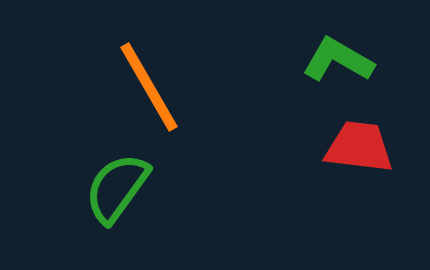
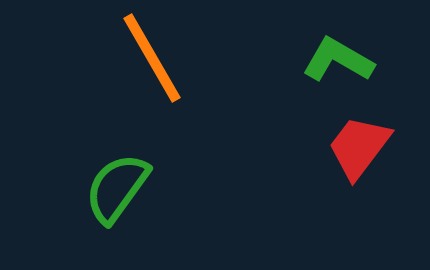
orange line: moved 3 px right, 29 px up
red trapezoid: rotated 60 degrees counterclockwise
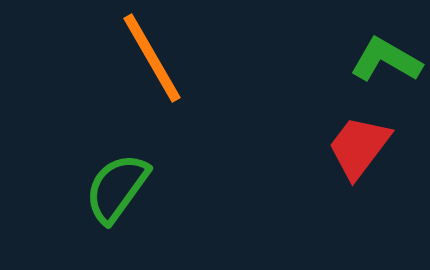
green L-shape: moved 48 px right
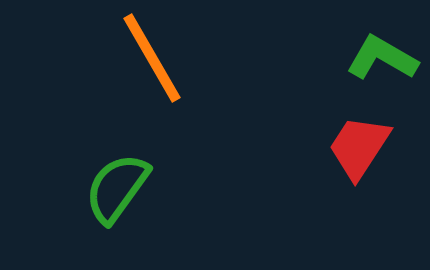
green L-shape: moved 4 px left, 2 px up
red trapezoid: rotated 4 degrees counterclockwise
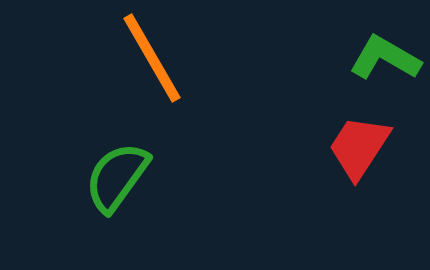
green L-shape: moved 3 px right
green semicircle: moved 11 px up
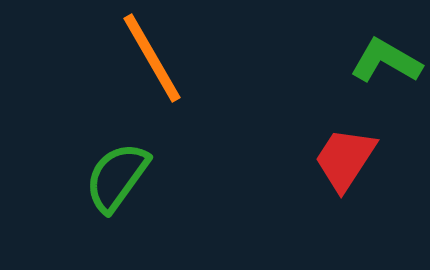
green L-shape: moved 1 px right, 3 px down
red trapezoid: moved 14 px left, 12 px down
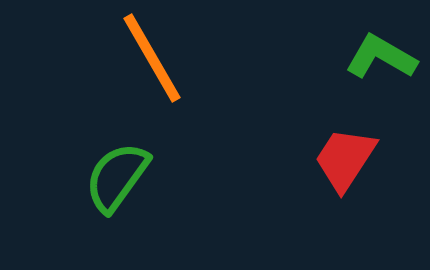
green L-shape: moved 5 px left, 4 px up
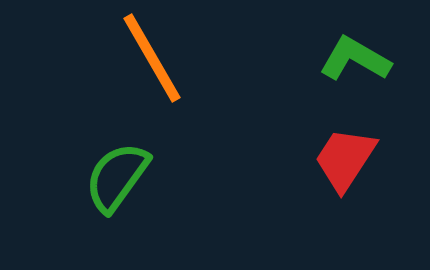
green L-shape: moved 26 px left, 2 px down
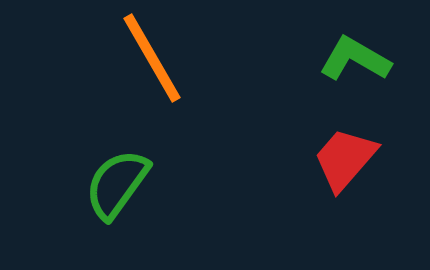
red trapezoid: rotated 8 degrees clockwise
green semicircle: moved 7 px down
